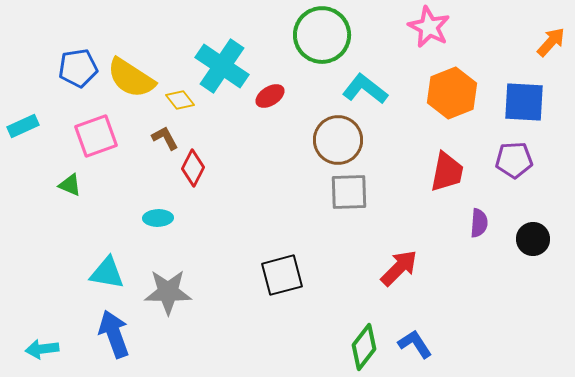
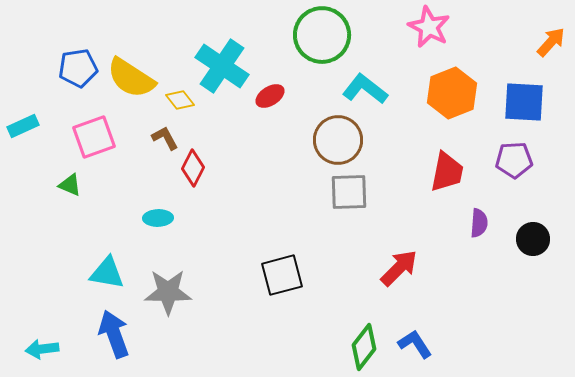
pink square: moved 2 px left, 1 px down
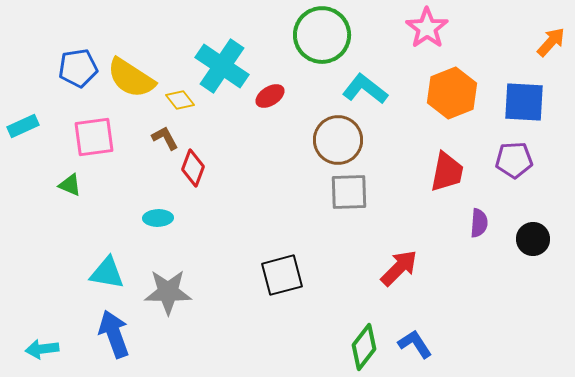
pink star: moved 2 px left, 1 px down; rotated 9 degrees clockwise
pink square: rotated 12 degrees clockwise
red diamond: rotated 6 degrees counterclockwise
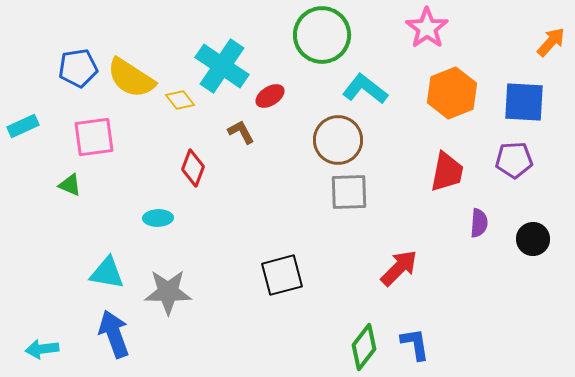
brown L-shape: moved 76 px right, 6 px up
blue L-shape: rotated 24 degrees clockwise
